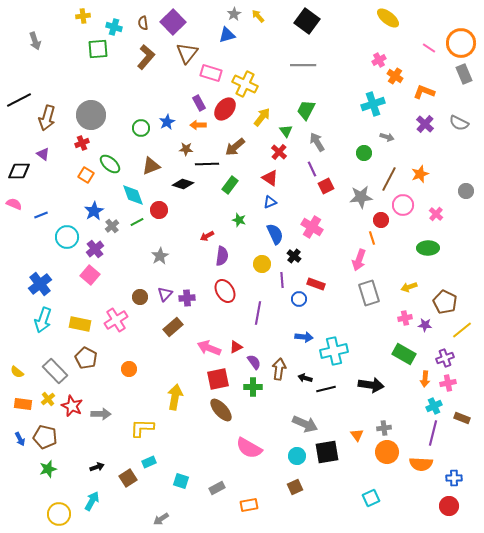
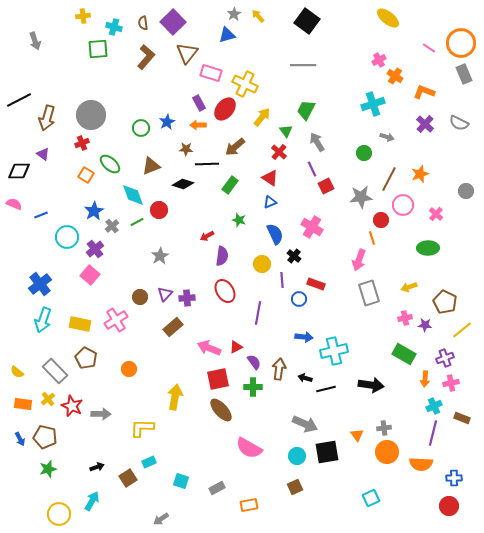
pink cross at (448, 383): moved 3 px right
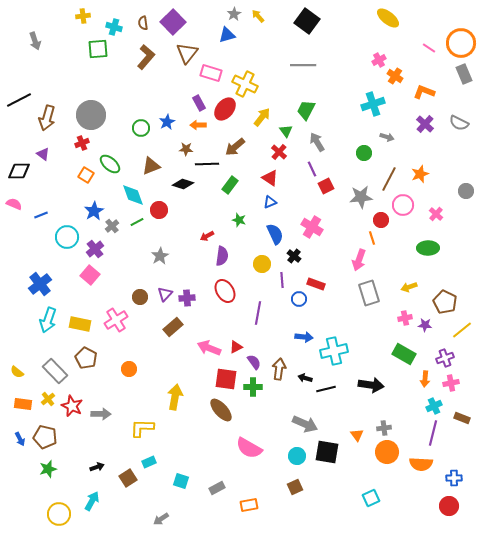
cyan arrow at (43, 320): moved 5 px right
red square at (218, 379): moved 8 px right; rotated 20 degrees clockwise
black square at (327, 452): rotated 20 degrees clockwise
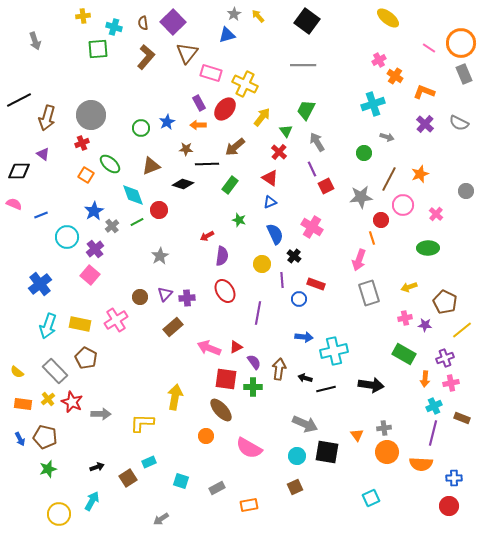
cyan arrow at (48, 320): moved 6 px down
orange circle at (129, 369): moved 77 px right, 67 px down
red star at (72, 406): moved 4 px up
yellow L-shape at (142, 428): moved 5 px up
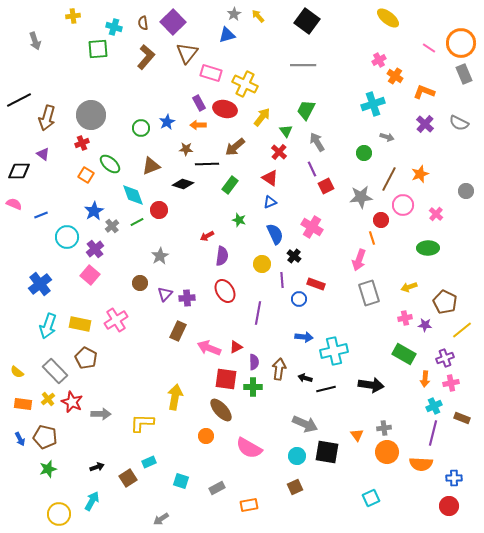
yellow cross at (83, 16): moved 10 px left
red ellipse at (225, 109): rotated 65 degrees clockwise
brown circle at (140, 297): moved 14 px up
brown rectangle at (173, 327): moved 5 px right, 4 px down; rotated 24 degrees counterclockwise
purple semicircle at (254, 362): rotated 35 degrees clockwise
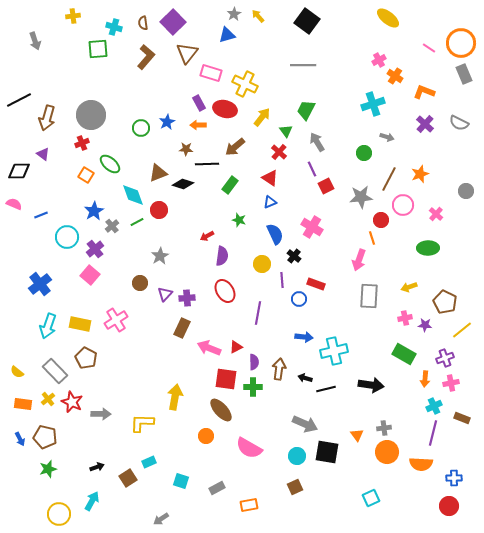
brown triangle at (151, 166): moved 7 px right, 7 px down
gray rectangle at (369, 293): moved 3 px down; rotated 20 degrees clockwise
brown rectangle at (178, 331): moved 4 px right, 3 px up
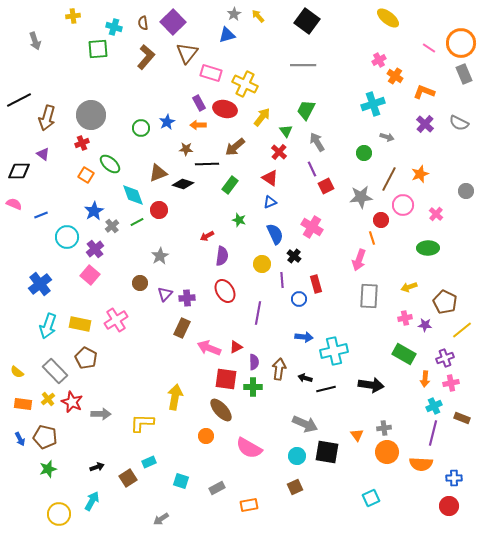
red rectangle at (316, 284): rotated 54 degrees clockwise
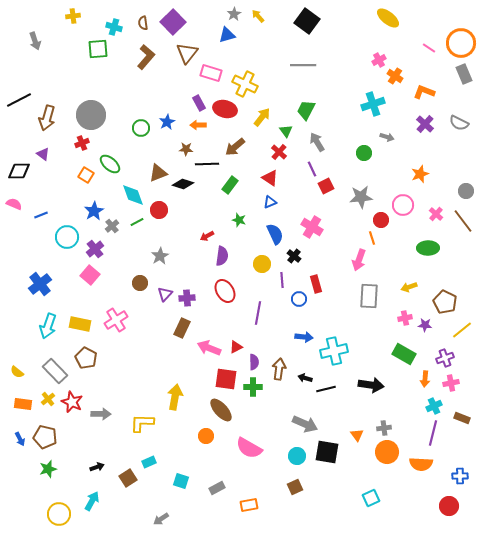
brown line at (389, 179): moved 74 px right, 42 px down; rotated 65 degrees counterclockwise
blue cross at (454, 478): moved 6 px right, 2 px up
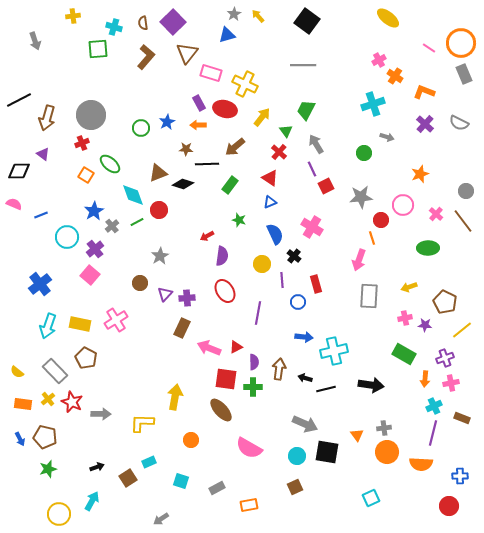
gray arrow at (317, 142): moved 1 px left, 2 px down
blue circle at (299, 299): moved 1 px left, 3 px down
orange circle at (206, 436): moved 15 px left, 4 px down
